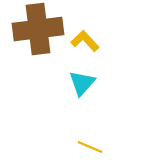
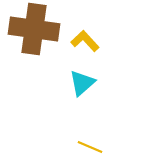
brown cross: moved 4 px left; rotated 15 degrees clockwise
cyan triangle: rotated 8 degrees clockwise
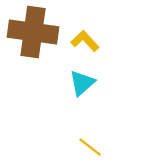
brown cross: moved 1 px left, 3 px down
yellow line: rotated 15 degrees clockwise
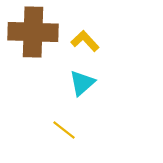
brown cross: rotated 6 degrees counterclockwise
yellow line: moved 26 px left, 17 px up
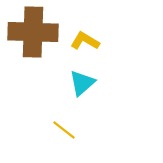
yellow L-shape: rotated 16 degrees counterclockwise
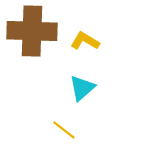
brown cross: moved 1 px left, 1 px up
cyan triangle: moved 5 px down
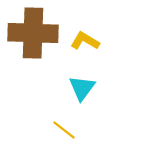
brown cross: moved 1 px right, 2 px down
cyan triangle: rotated 12 degrees counterclockwise
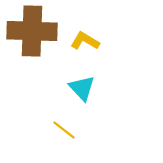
brown cross: moved 1 px left, 2 px up
cyan triangle: rotated 20 degrees counterclockwise
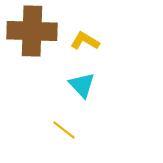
cyan triangle: moved 3 px up
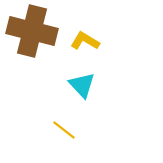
brown cross: rotated 12 degrees clockwise
